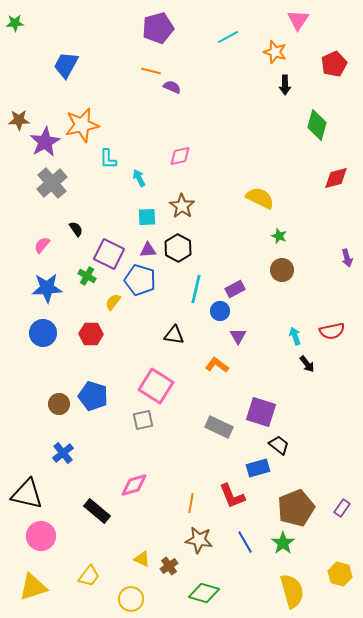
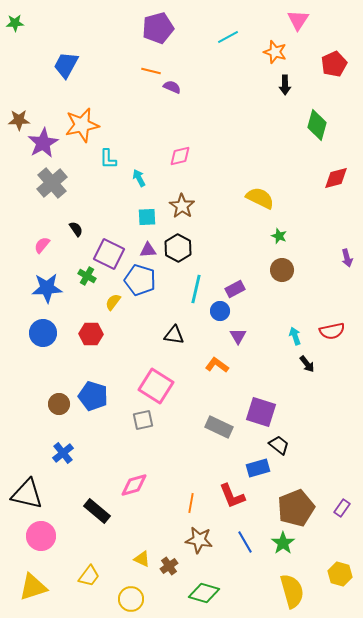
purple star at (45, 142): moved 2 px left, 1 px down
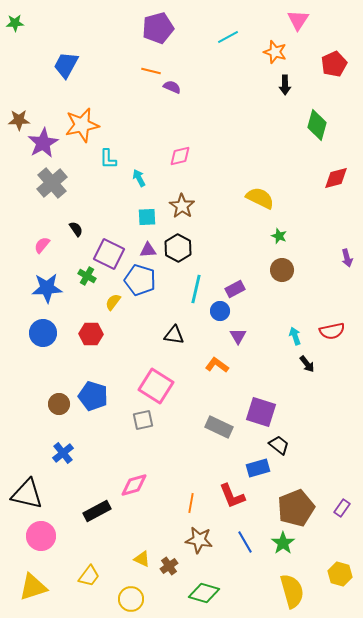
black rectangle at (97, 511): rotated 68 degrees counterclockwise
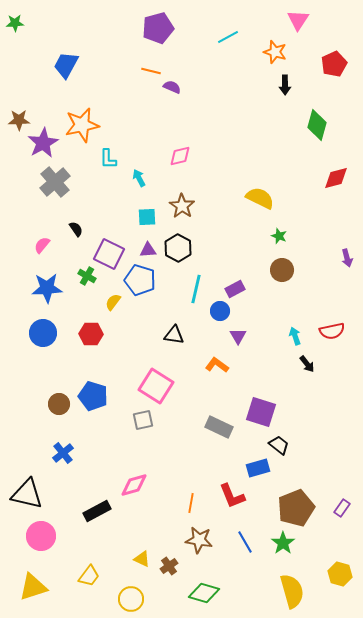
gray cross at (52, 183): moved 3 px right, 1 px up
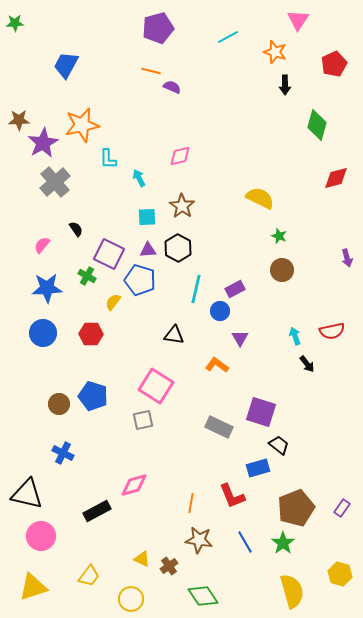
purple triangle at (238, 336): moved 2 px right, 2 px down
blue cross at (63, 453): rotated 25 degrees counterclockwise
green diamond at (204, 593): moved 1 px left, 3 px down; rotated 40 degrees clockwise
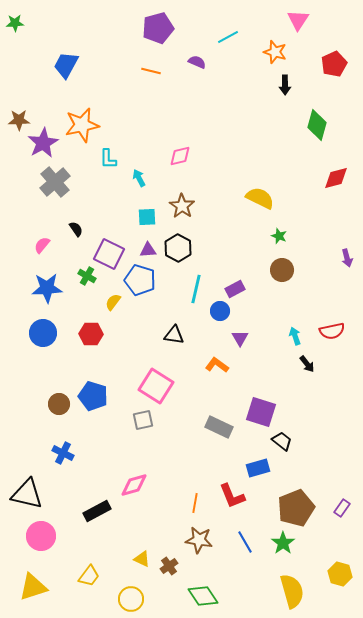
purple semicircle at (172, 87): moved 25 px right, 25 px up
black trapezoid at (279, 445): moved 3 px right, 4 px up
orange line at (191, 503): moved 4 px right
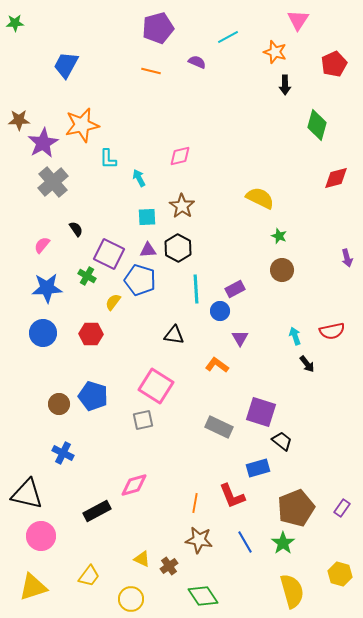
gray cross at (55, 182): moved 2 px left
cyan line at (196, 289): rotated 16 degrees counterclockwise
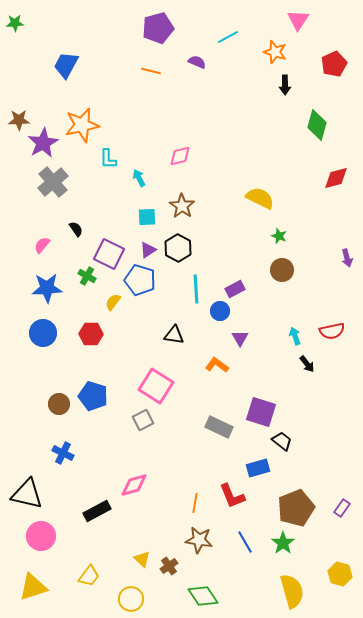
purple triangle at (148, 250): rotated 30 degrees counterclockwise
gray square at (143, 420): rotated 15 degrees counterclockwise
yellow triangle at (142, 559): rotated 18 degrees clockwise
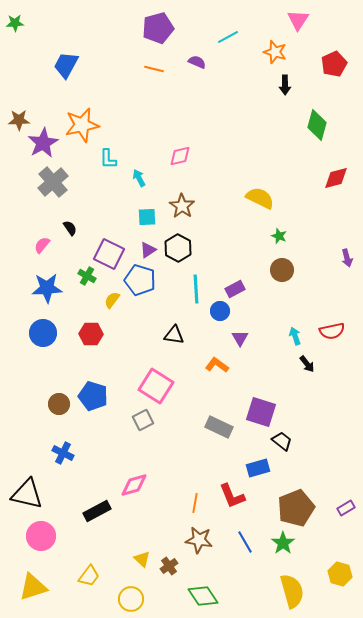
orange line at (151, 71): moved 3 px right, 2 px up
black semicircle at (76, 229): moved 6 px left, 1 px up
yellow semicircle at (113, 302): moved 1 px left, 2 px up
purple rectangle at (342, 508): moved 4 px right; rotated 24 degrees clockwise
